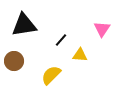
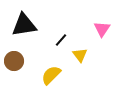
yellow triangle: rotated 49 degrees clockwise
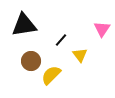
brown circle: moved 17 px right
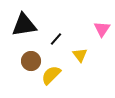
black line: moved 5 px left, 1 px up
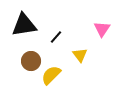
black line: moved 2 px up
